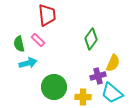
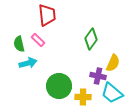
purple cross: rotated 28 degrees clockwise
green circle: moved 5 px right, 1 px up
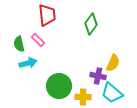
green diamond: moved 15 px up
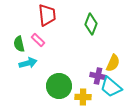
green diamond: rotated 15 degrees counterclockwise
cyan trapezoid: moved 1 px left, 6 px up
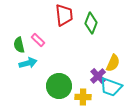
red trapezoid: moved 17 px right
green diamond: moved 1 px up
green semicircle: moved 1 px down
purple cross: rotated 35 degrees clockwise
cyan trapezoid: rotated 20 degrees counterclockwise
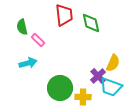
green diamond: rotated 35 degrees counterclockwise
green semicircle: moved 3 px right, 18 px up
green circle: moved 1 px right, 2 px down
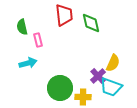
pink rectangle: rotated 32 degrees clockwise
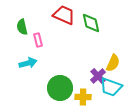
red trapezoid: rotated 60 degrees counterclockwise
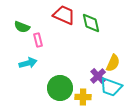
green semicircle: rotated 56 degrees counterclockwise
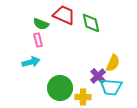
green semicircle: moved 19 px right, 3 px up
cyan arrow: moved 3 px right, 1 px up
cyan trapezoid: rotated 15 degrees counterclockwise
